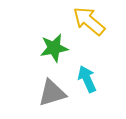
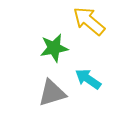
cyan arrow: moved 1 px right; rotated 32 degrees counterclockwise
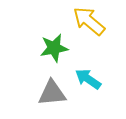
gray triangle: rotated 12 degrees clockwise
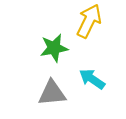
yellow arrow: rotated 76 degrees clockwise
cyan arrow: moved 4 px right
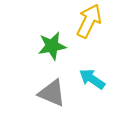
green star: moved 2 px left, 2 px up
gray triangle: rotated 28 degrees clockwise
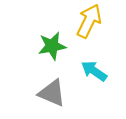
cyan arrow: moved 2 px right, 8 px up
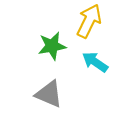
cyan arrow: moved 1 px right, 9 px up
gray triangle: moved 3 px left, 1 px down
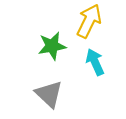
cyan arrow: rotated 32 degrees clockwise
gray triangle: rotated 20 degrees clockwise
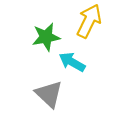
green star: moved 6 px left, 9 px up
cyan arrow: moved 23 px left; rotated 36 degrees counterclockwise
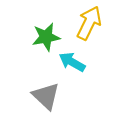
yellow arrow: moved 2 px down
gray triangle: moved 3 px left, 2 px down
